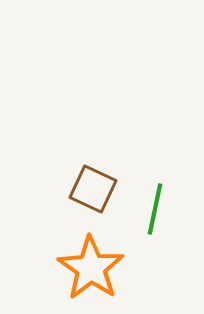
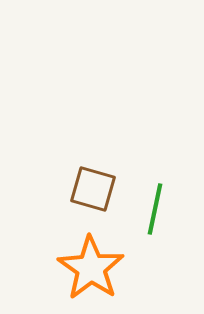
brown square: rotated 9 degrees counterclockwise
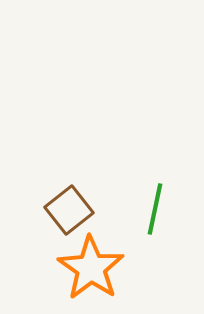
brown square: moved 24 px left, 21 px down; rotated 36 degrees clockwise
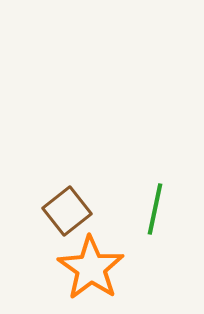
brown square: moved 2 px left, 1 px down
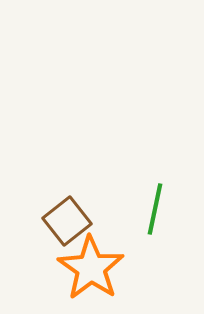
brown square: moved 10 px down
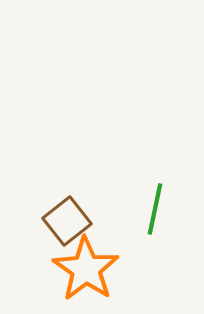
orange star: moved 5 px left, 1 px down
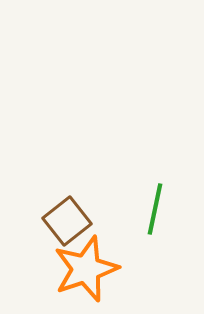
orange star: rotated 18 degrees clockwise
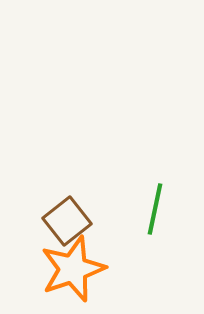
orange star: moved 13 px left
